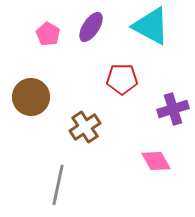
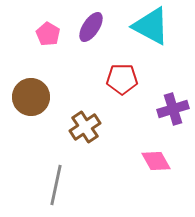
gray line: moved 2 px left
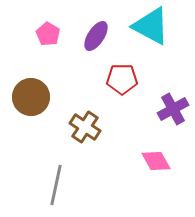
purple ellipse: moved 5 px right, 9 px down
purple cross: rotated 12 degrees counterclockwise
brown cross: rotated 24 degrees counterclockwise
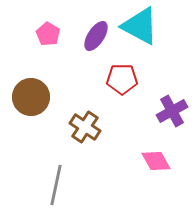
cyan triangle: moved 11 px left
purple cross: moved 1 px left, 2 px down
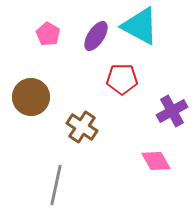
brown cross: moved 3 px left
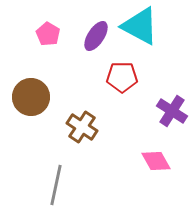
red pentagon: moved 2 px up
purple cross: rotated 28 degrees counterclockwise
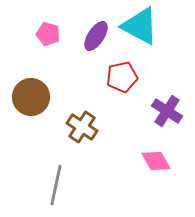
pink pentagon: rotated 15 degrees counterclockwise
red pentagon: rotated 12 degrees counterclockwise
purple cross: moved 5 px left
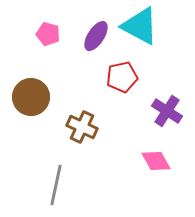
brown cross: rotated 8 degrees counterclockwise
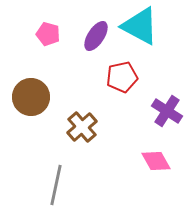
brown cross: rotated 24 degrees clockwise
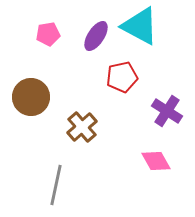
pink pentagon: rotated 25 degrees counterclockwise
